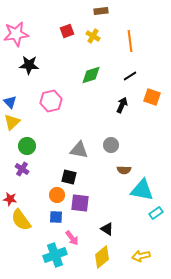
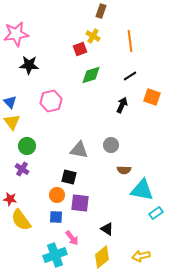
brown rectangle: rotated 64 degrees counterclockwise
red square: moved 13 px right, 18 px down
yellow triangle: rotated 24 degrees counterclockwise
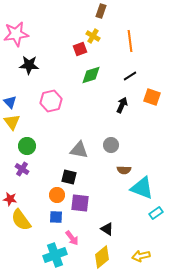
cyan triangle: moved 2 px up; rotated 10 degrees clockwise
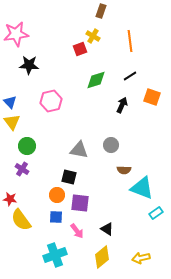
green diamond: moved 5 px right, 5 px down
pink arrow: moved 5 px right, 7 px up
yellow arrow: moved 2 px down
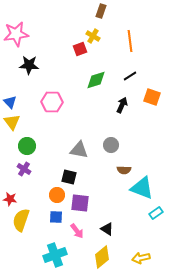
pink hexagon: moved 1 px right, 1 px down; rotated 15 degrees clockwise
purple cross: moved 2 px right
yellow semicircle: rotated 55 degrees clockwise
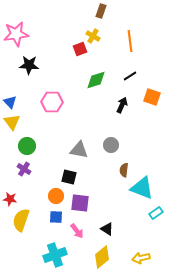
brown semicircle: rotated 96 degrees clockwise
orange circle: moved 1 px left, 1 px down
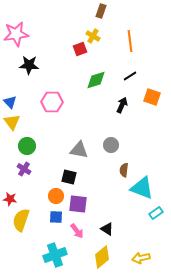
purple square: moved 2 px left, 1 px down
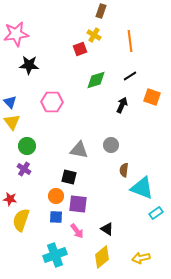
yellow cross: moved 1 px right, 1 px up
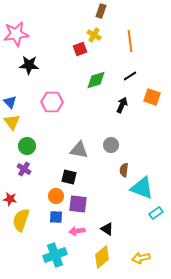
pink arrow: rotated 119 degrees clockwise
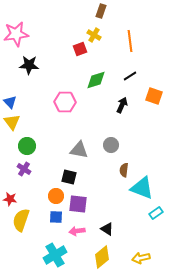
orange square: moved 2 px right, 1 px up
pink hexagon: moved 13 px right
cyan cross: rotated 10 degrees counterclockwise
